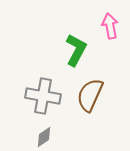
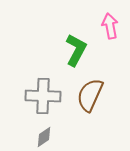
gray cross: rotated 8 degrees counterclockwise
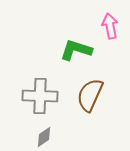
green L-shape: rotated 100 degrees counterclockwise
gray cross: moved 3 px left
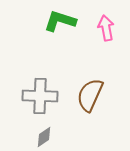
pink arrow: moved 4 px left, 2 px down
green L-shape: moved 16 px left, 29 px up
